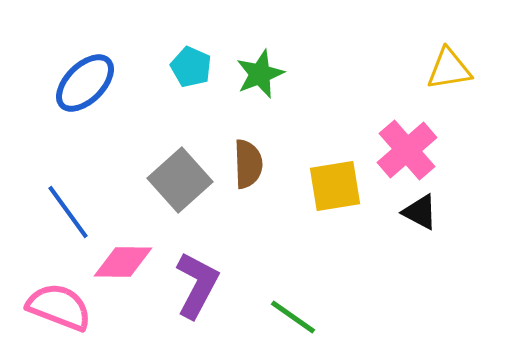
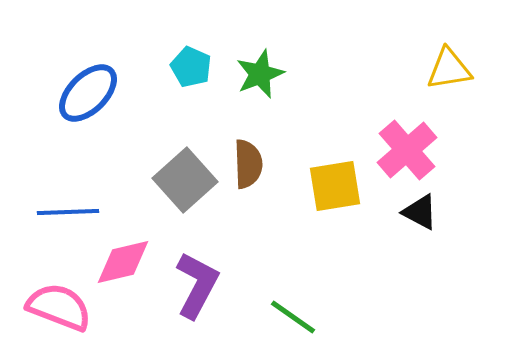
blue ellipse: moved 3 px right, 10 px down
gray square: moved 5 px right
blue line: rotated 56 degrees counterclockwise
pink diamond: rotated 14 degrees counterclockwise
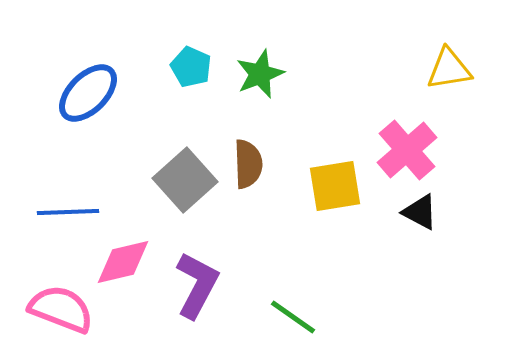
pink semicircle: moved 2 px right, 2 px down
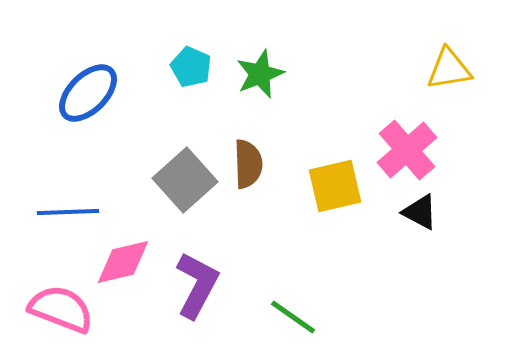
yellow square: rotated 4 degrees counterclockwise
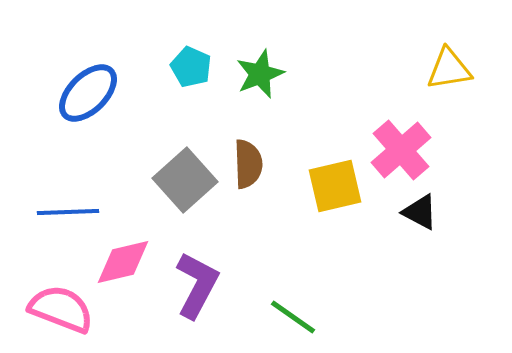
pink cross: moved 6 px left
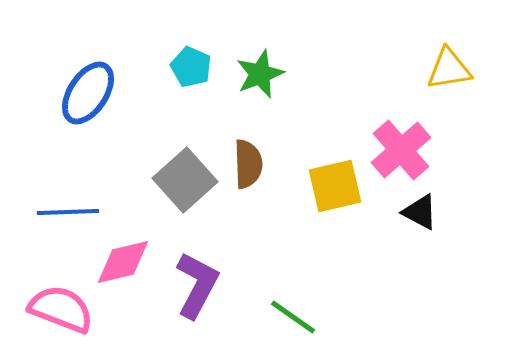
blue ellipse: rotated 12 degrees counterclockwise
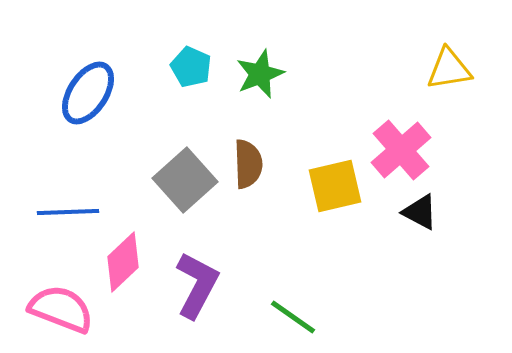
pink diamond: rotated 30 degrees counterclockwise
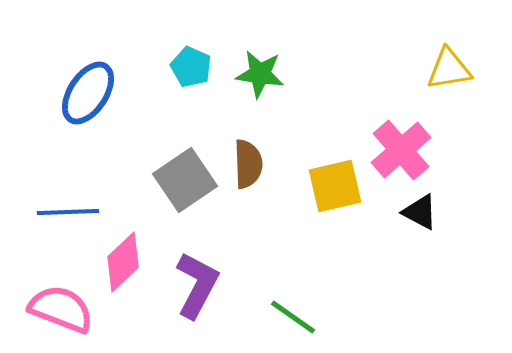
green star: rotated 30 degrees clockwise
gray square: rotated 8 degrees clockwise
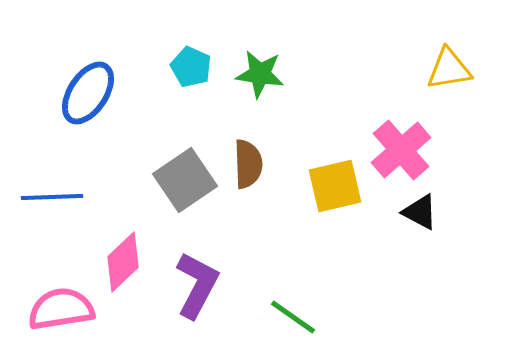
blue line: moved 16 px left, 15 px up
pink semicircle: rotated 30 degrees counterclockwise
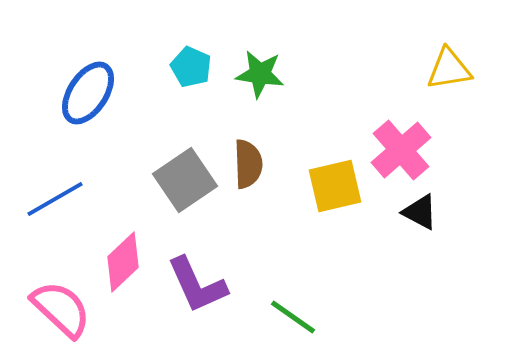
blue line: moved 3 px right, 2 px down; rotated 28 degrees counterclockwise
purple L-shape: rotated 128 degrees clockwise
pink semicircle: rotated 52 degrees clockwise
